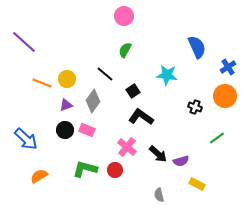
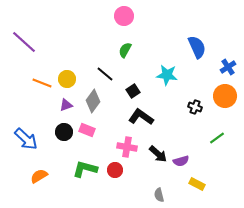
black circle: moved 1 px left, 2 px down
pink cross: rotated 30 degrees counterclockwise
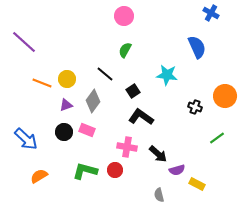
blue cross: moved 17 px left, 54 px up; rotated 28 degrees counterclockwise
purple semicircle: moved 4 px left, 9 px down
green L-shape: moved 2 px down
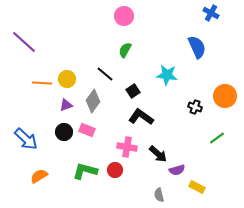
orange line: rotated 18 degrees counterclockwise
yellow rectangle: moved 3 px down
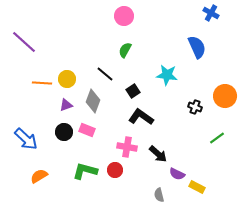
gray diamond: rotated 15 degrees counterclockwise
purple semicircle: moved 4 px down; rotated 42 degrees clockwise
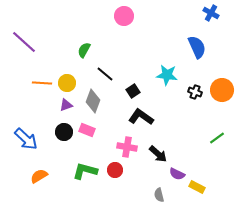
green semicircle: moved 41 px left
yellow circle: moved 4 px down
orange circle: moved 3 px left, 6 px up
black cross: moved 15 px up
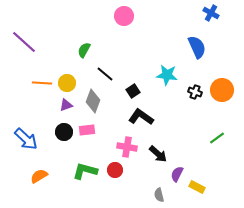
pink rectangle: rotated 28 degrees counterclockwise
purple semicircle: rotated 91 degrees clockwise
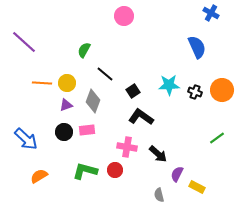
cyan star: moved 2 px right, 10 px down; rotated 10 degrees counterclockwise
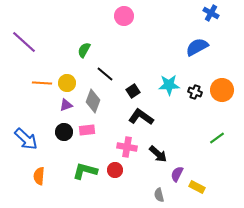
blue semicircle: rotated 95 degrees counterclockwise
orange semicircle: rotated 54 degrees counterclockwise
